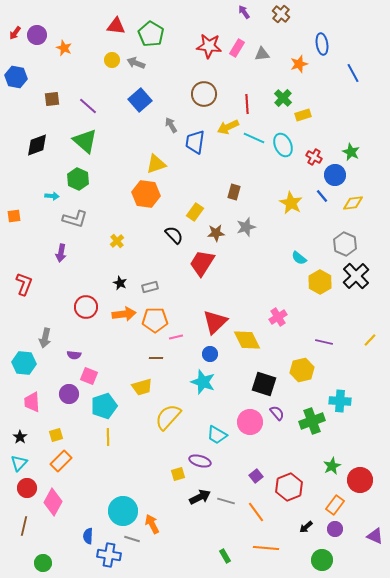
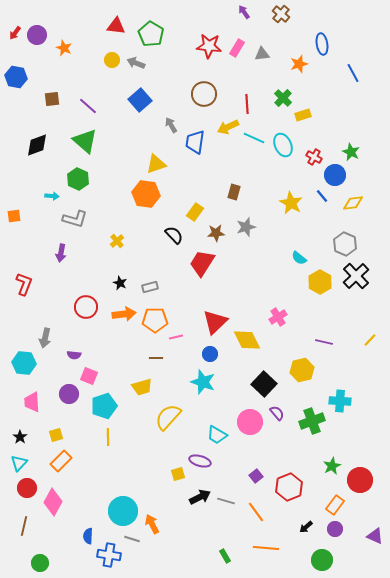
black square at (264, 384): rotated 25 degrees clockwise
green circle at (43, 563): moved 3 px left
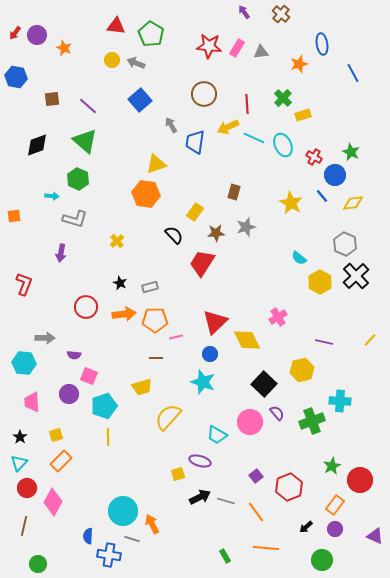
gray triangle at (262, 54): moved 1 px left, 2 px up
gray arrow at (45, 338): rotated 102 degrees counterclockwise
green circle at (40, 563): moved 2 px left, 1 px down
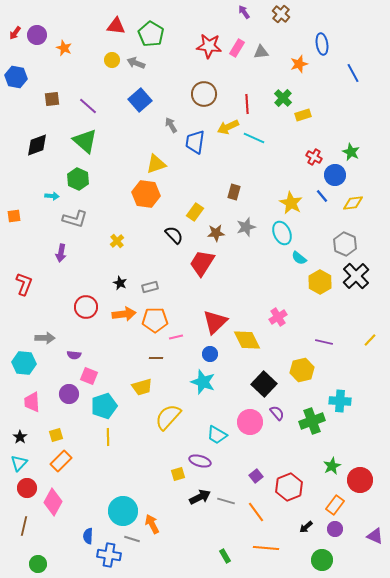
cyan ellipse at (283, 145): moved 1 px left, 88 px down
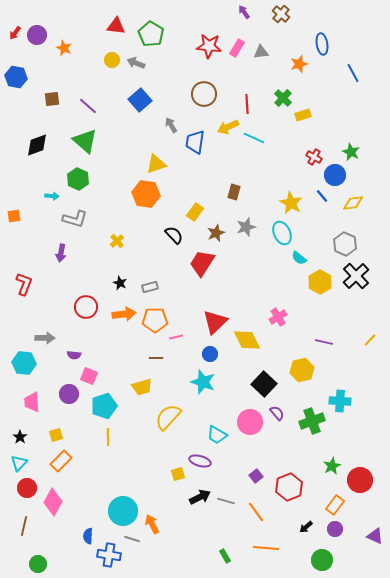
brown star at (216, 233): rotated 18 degrees counterclockwise
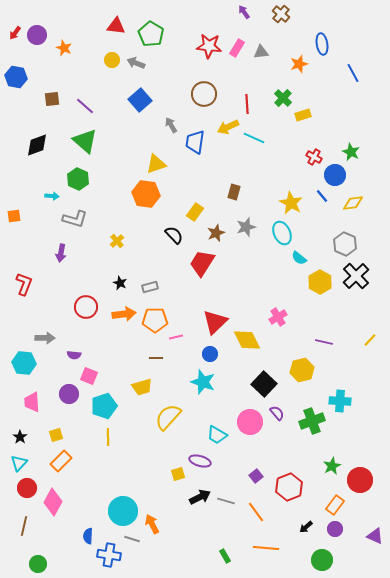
purple line at (88, 106): moved 3 px left
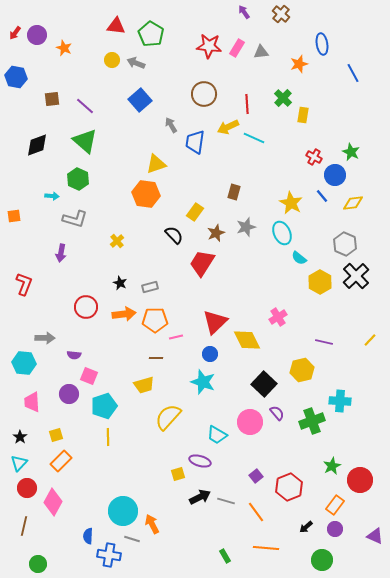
yellow rectangle at (303, 115): rotated 63 degrees counterclockwise
yellow trapezoid at (142, 387): moved 2 px right, 2 px up
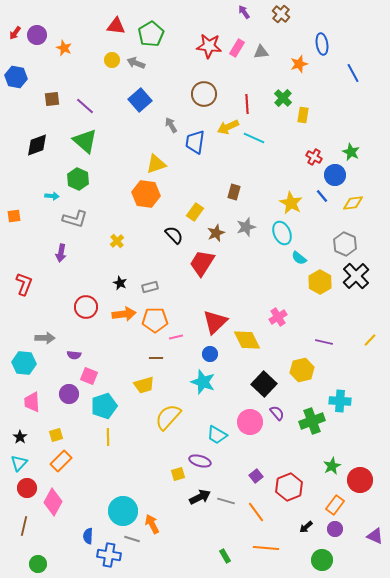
green pentagon at (151, 34): rotated 10 degrees clockwise
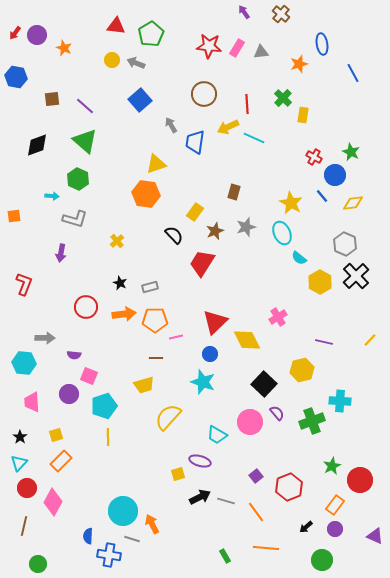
brown star at (216, 233): moved 1 px left, 2 px up
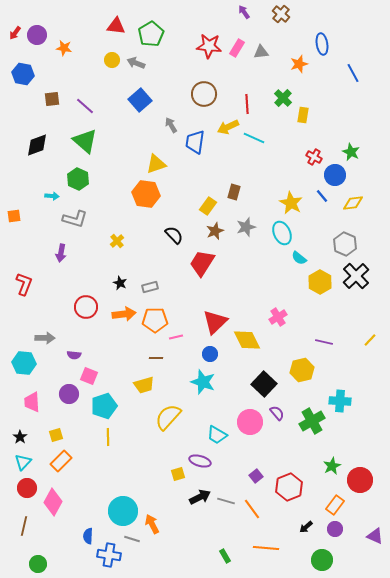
orange star at (64, 48): rotated 14 degrees counterclockwise
blue hexagon at (16, 77): moved 7 px right, 3 px up
yellow rectangle at (195, 212): moved 13 px right, 6 px up
green cross at (312, 421): rotated 10 degrees counterclockwise
cyan triangle at (19, 463): moved 4 px right, 1 px up
orange line at (256, 512): moved 4 px left, 3 px up
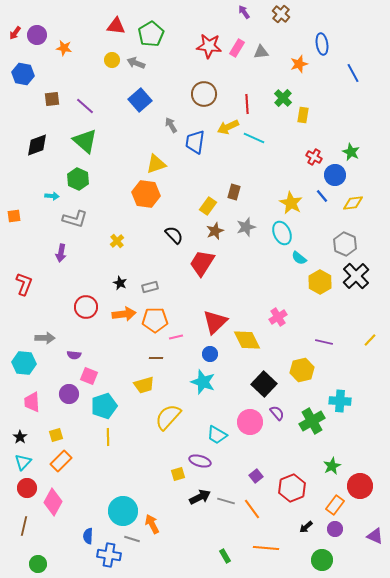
red circle at (360, 480): moved 6 px down
red hexagon at (289, 487): moved 3 px right, 1 px down
